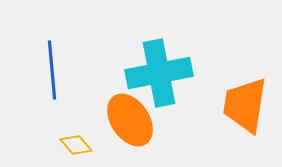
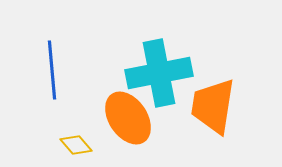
orange trapezoid: moved 32 px left, 1 px down
orange ellipse: moved 2 px left, 2 px up
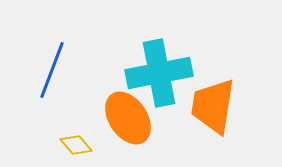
blue line: rotated 26 degrees clockwise
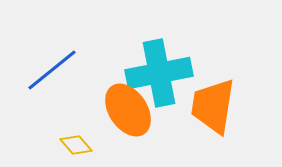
blue line: rotated 30 degrees clockwise
orange ellipse: moved 8 px up
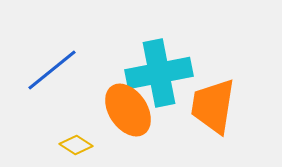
yellow diamond: rotated 16 degrees counterclockwise
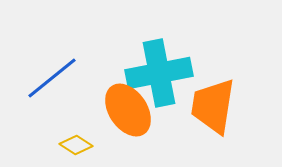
blue line: moved 8 px down
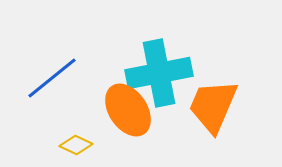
orange trapezoid: rotated 14 degrees clockwise
yellow diamond: rotated 8 degrees counterclockwise
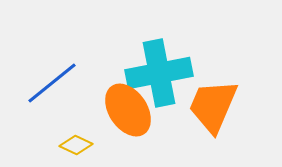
blue line: moved 5 px down
